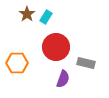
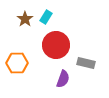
brown star: moved 2 px left, 5 px down
red circle: moved 2 px up
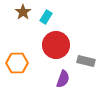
brown star: moved 2 px left, 7 px up
gray rectangle: moved 2 px up
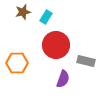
brown star: rotated 21 degrees clockwise
